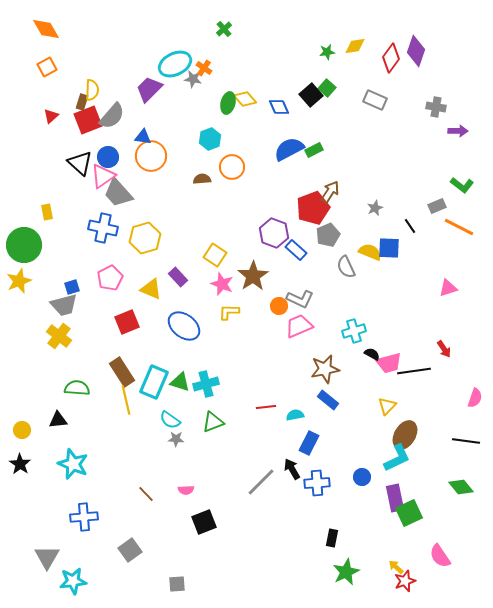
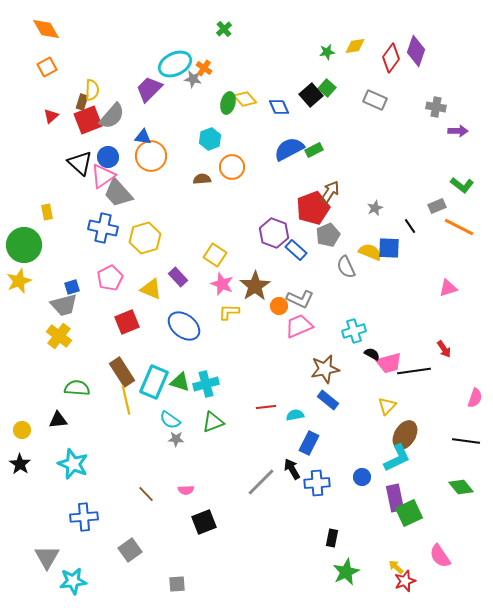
brown star at (253, 276): moved 2 px right, 10 px down
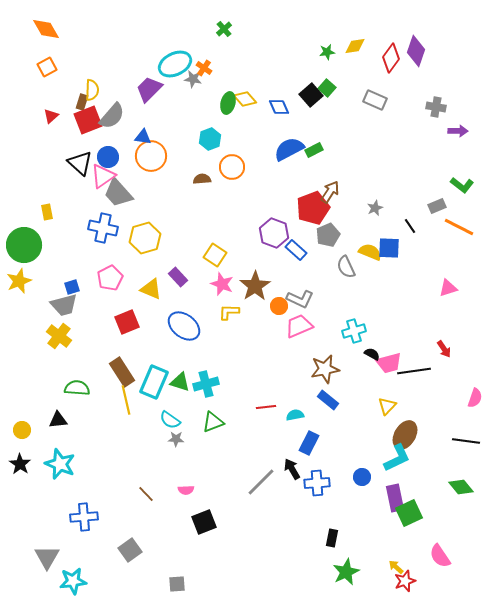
cyan star at (73, 464): moved 13 px left
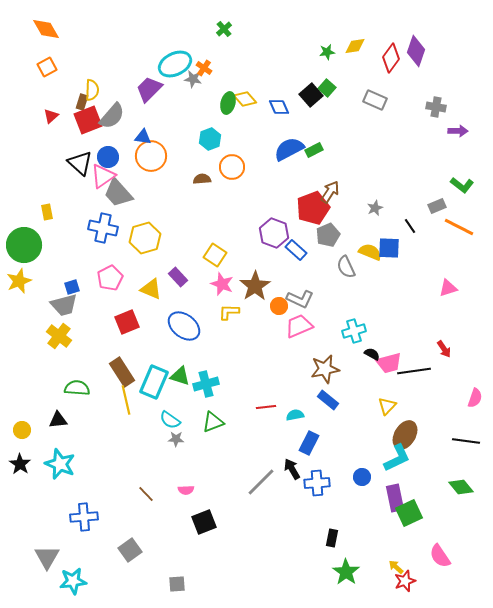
green triangle at (180, 382): moved 6 px up
green star at (346, 572): rotated 12 degrees counterclockwise
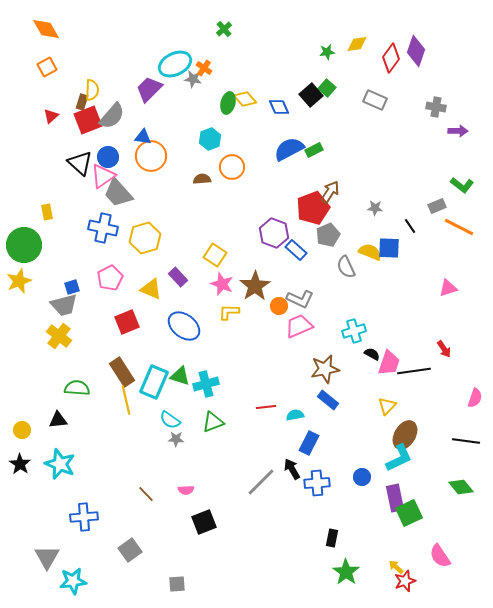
yellow diamond at (355, 46): moved 2 px right, 2 px up
gray star at (375, 208): rotated 28 degrees clockwise
pink trapezoid at (389, 363): rotated 56 degrees counterclockwise
cyan L-shape at (397, 458): moved 2 px right
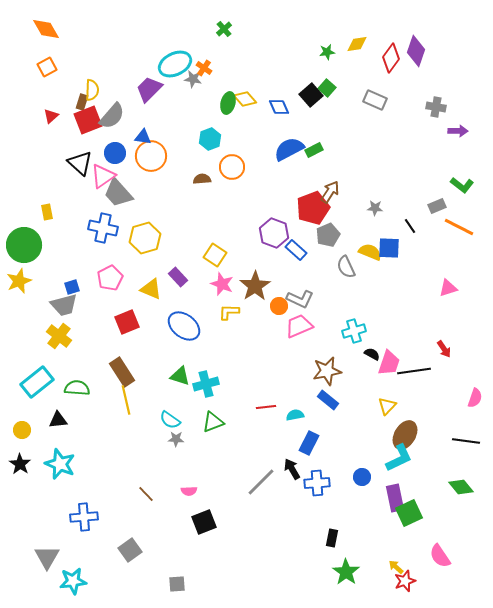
blue circle at (108, 157): moved 7 px right, 4 px up
brown star at (325, 369): moved 2 px right, 2 px down
cyan rectangle at (154, 382): moved 117 px left; rotated 28 degrees clockwise
pink semicircle at (186, 490): moved 3 px right, 1 px down
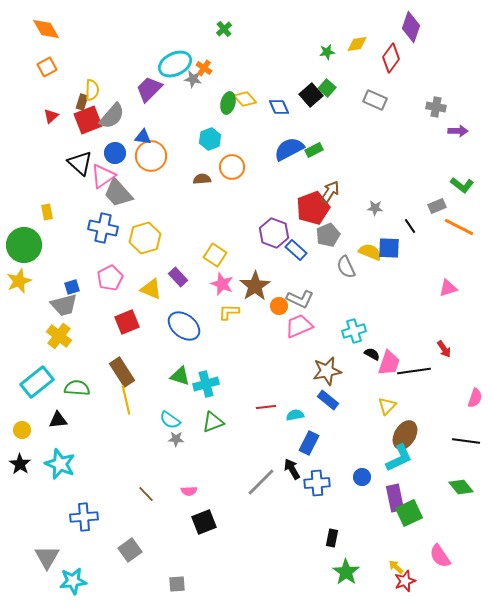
purple diamond at (416, 51): moved 5 px left, 24 px up
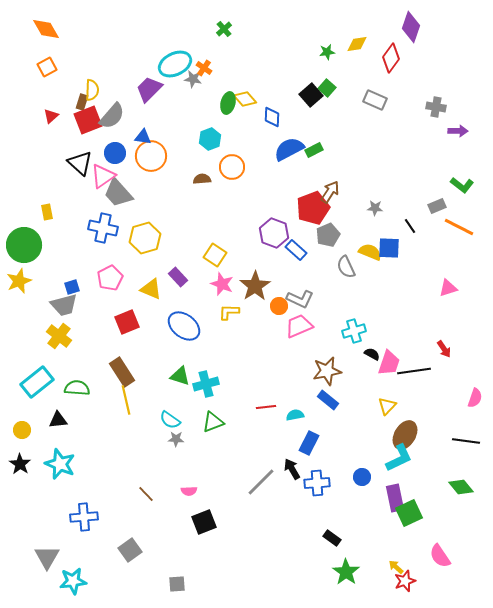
blue diamond at (279, 107): moved 7 px left, 10 px down; rotated 25 degrees clockwise
black rectangle at (332, 538): rotated 66 degrees counterclockwise
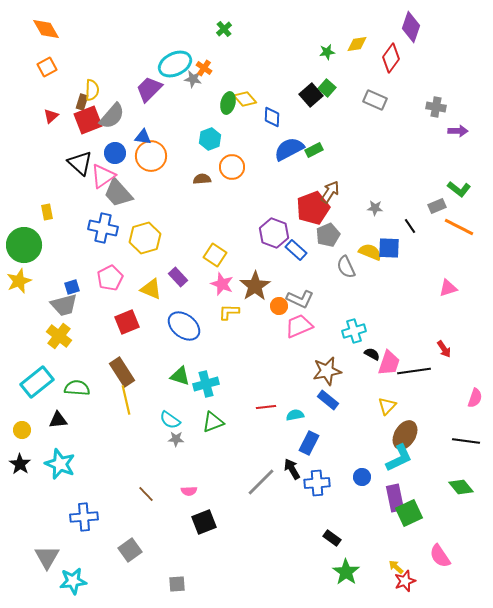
green L-shape at (462, 185): moved 3 px left, 4 px down
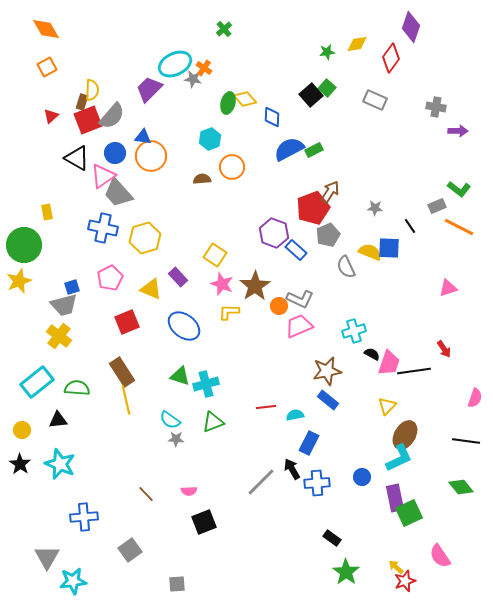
black triangle at (80, 163): moved 3 px left, 5 px up; rotated 12 degrees counterclockwise
